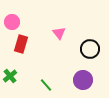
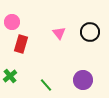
black circle: moved 17 px up
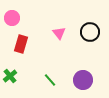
pink circle: moved 4 px up
green line: moved 4 px right, 5 px up
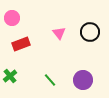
red rectangle: rotated 54 degrees clockwise
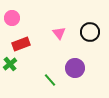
green cross: moved 12 px up
purple circle: moved 8 px left, 12 px up
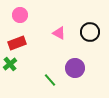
pink circle: moved 8 px right, 3 px up
pink triangle: rotated 24 degrees counterclockwise
red rectangle: moved 4 px left, 1 px up
